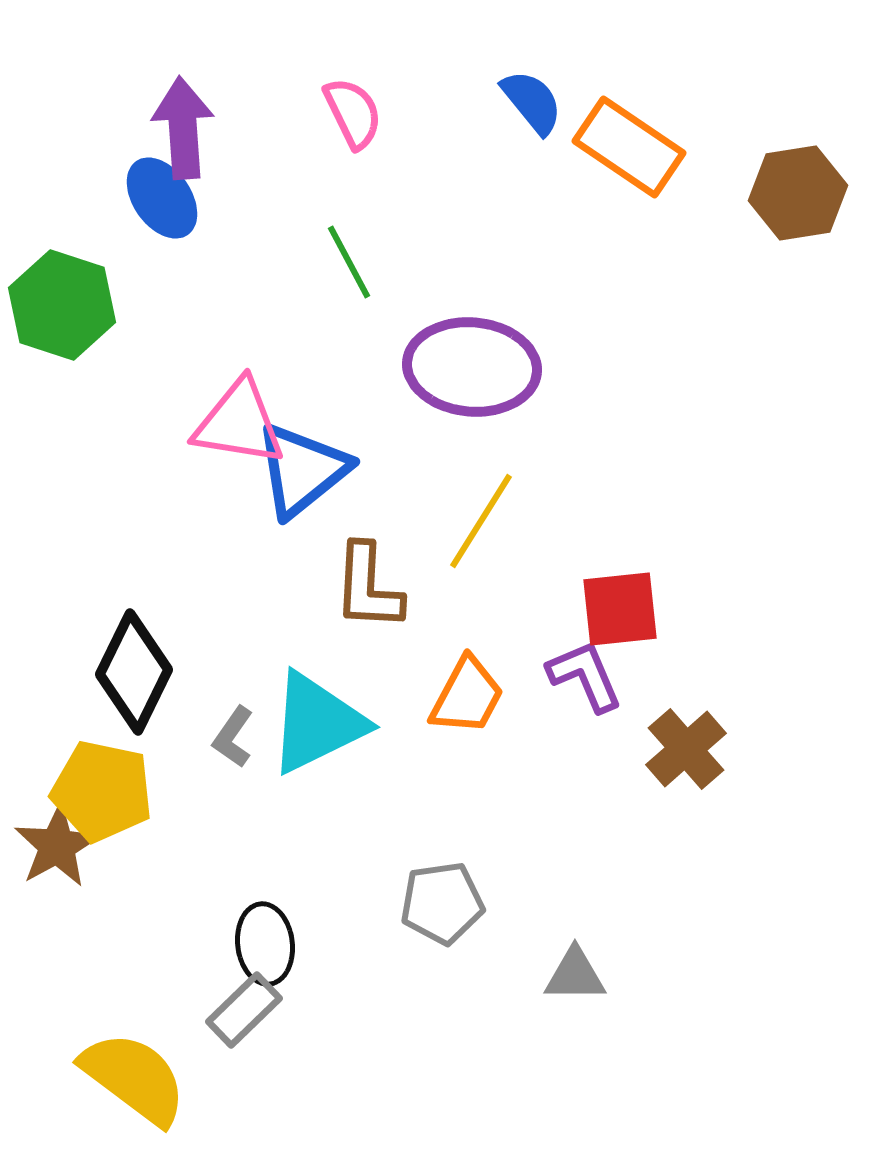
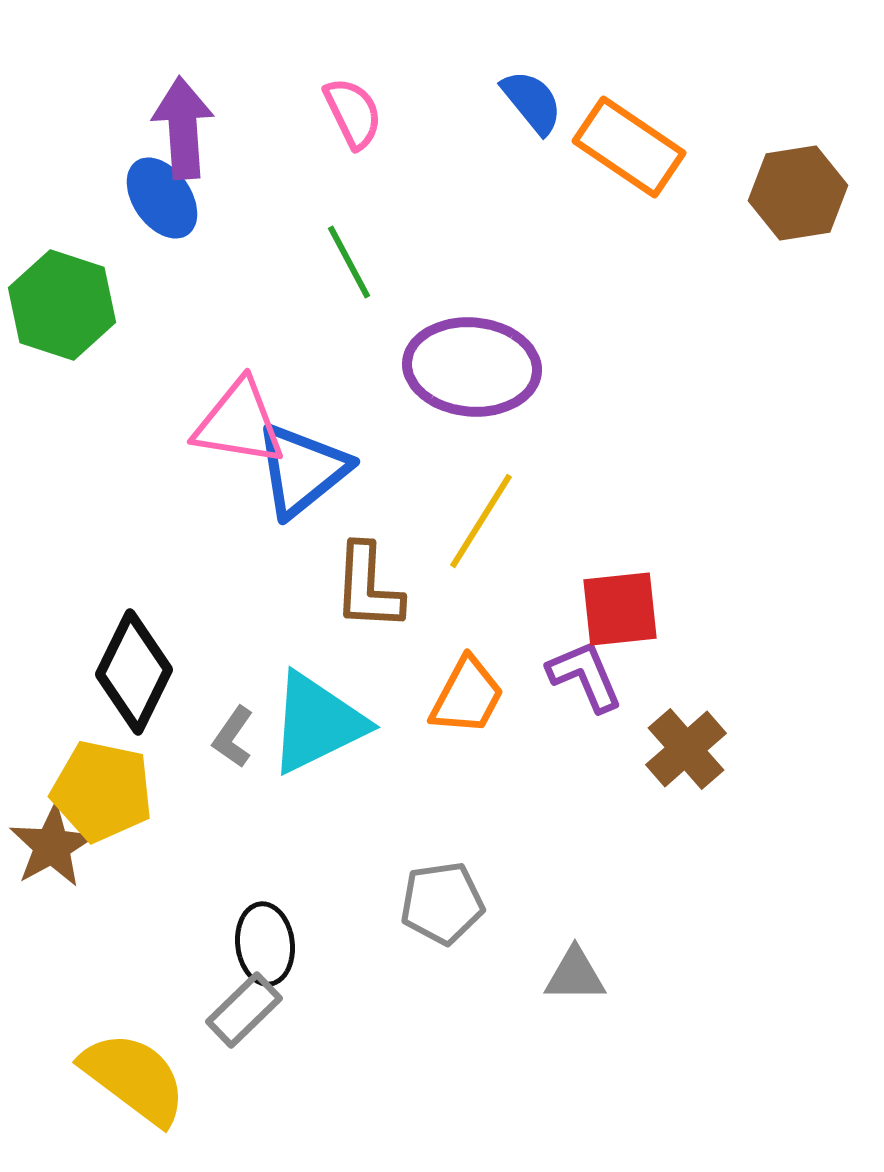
brown star: moved 5 px left
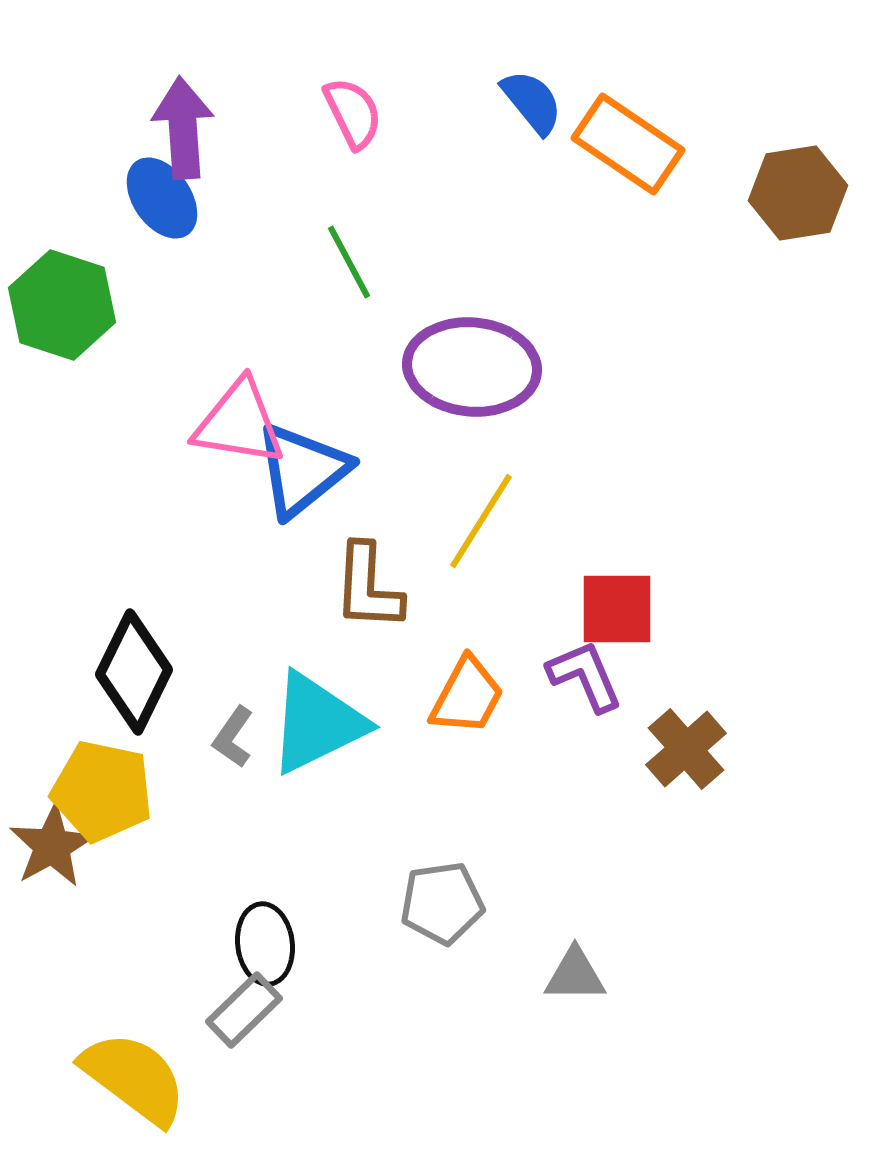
orange rectangle: moved 1 px left, 3 px up
red square: moved 3 px left; rotated 6 degrees clockwise
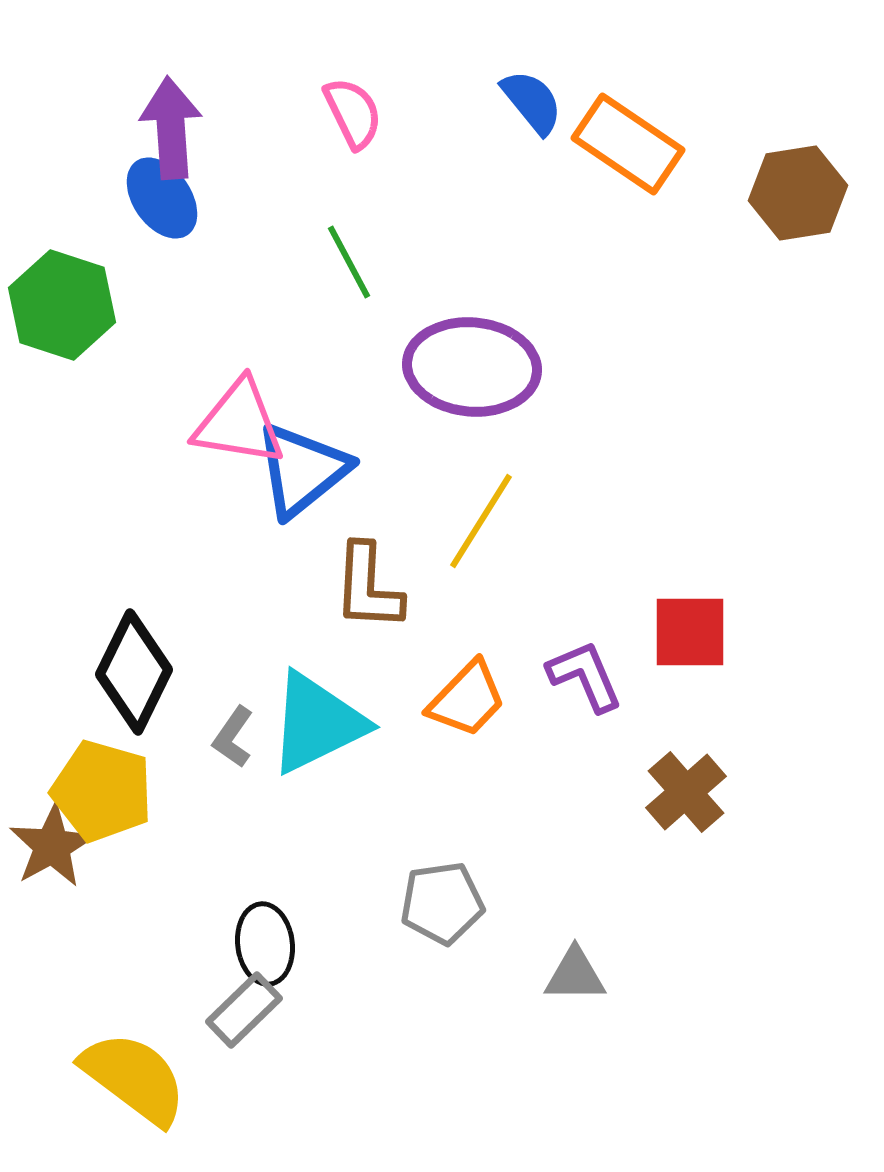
purple arrow: moved 12 px left
red square: moved 73 px right, 23 px down
orange trapezoid: moved 3 px down; rotated 16 degrees clockwise
brown cross: moved 43 px down
yellow pentagon: rotated 4 degrees clockwise
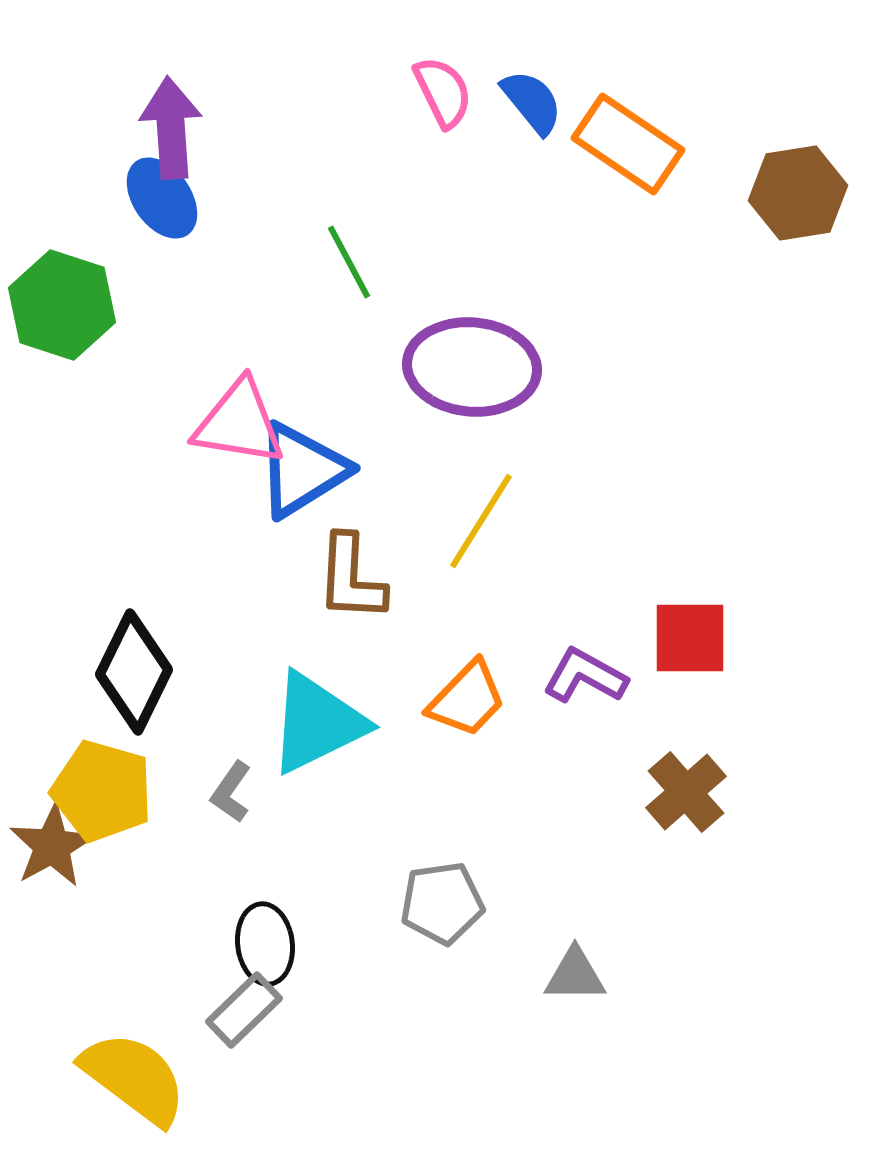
pink semicircle: moved 90 px right, 21 px up
blue triangle: rotated 7 degrees clockwise
brown L-shape: moved 17 px left, 9 px up
red square: moved 6 px down
purple L-shape: rotated 38 degrees counterclockwise
gray L-shape: moved 2 px left, 55 px down
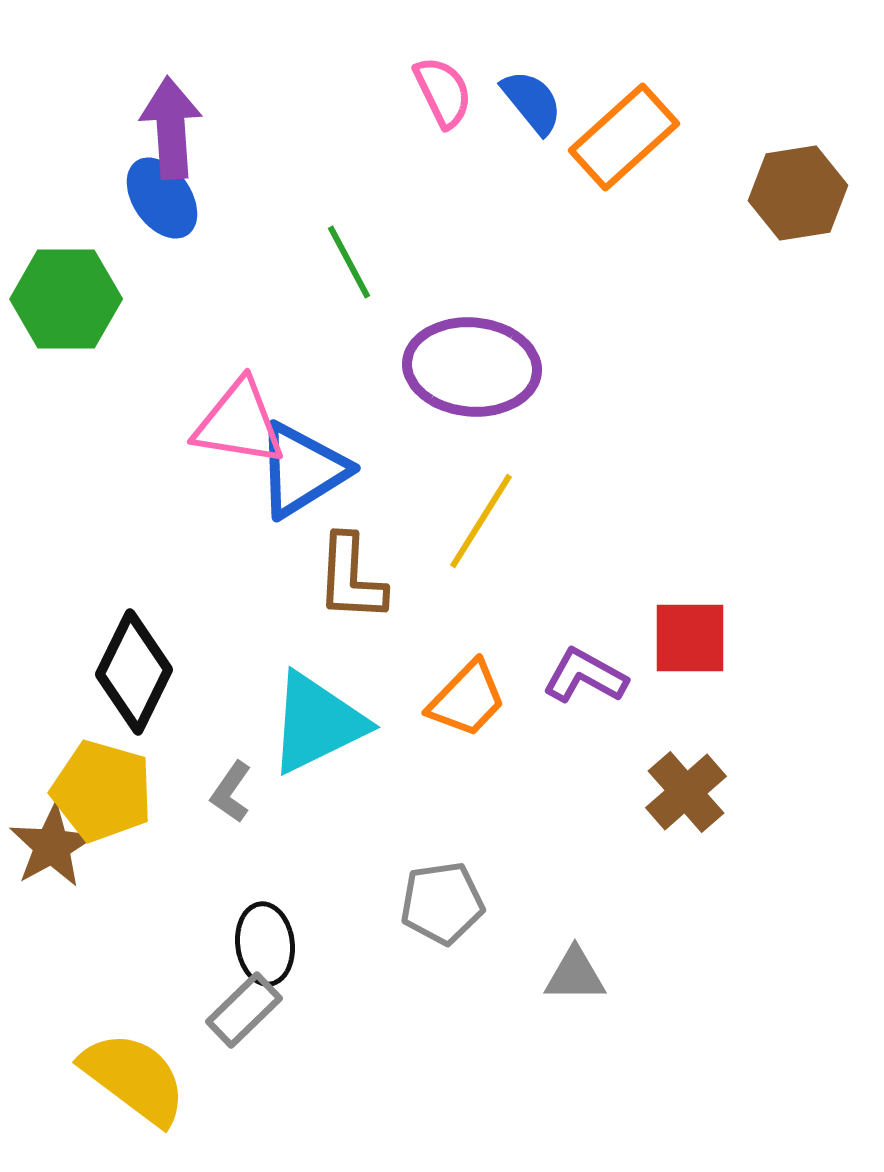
orange rectangle: moved 4 px left, 7 px up; rotated 76 degrees counterclockwise
green hexagon: moved 4 px right, 6 px up; rotated 18 degrees counterclockwise
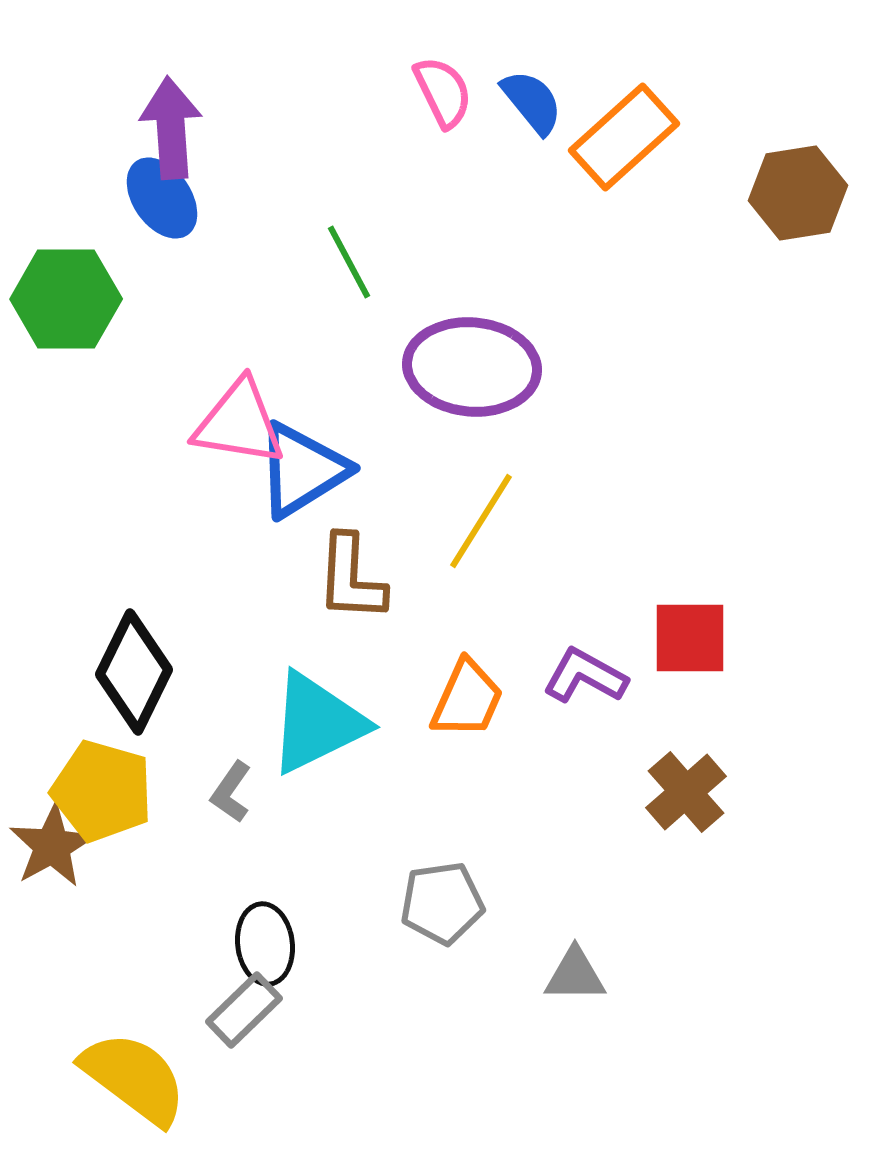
orange trapezoid: rotated 20 degrees counterclockwise
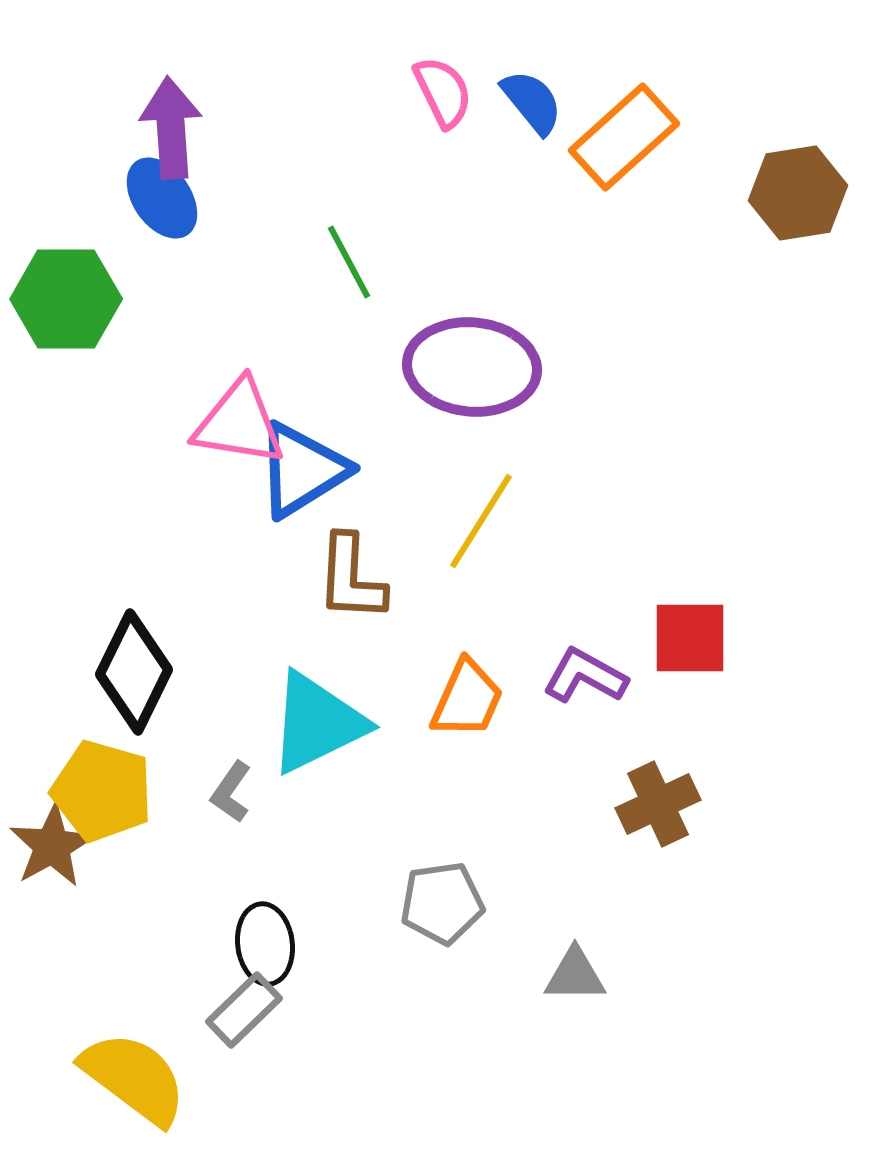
brown cross: moved 28 px left, 12 px down; rotated 16 degrees clockwise
